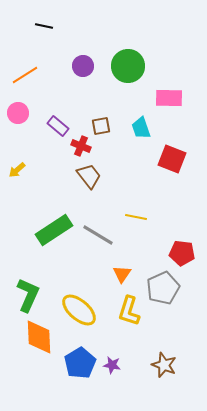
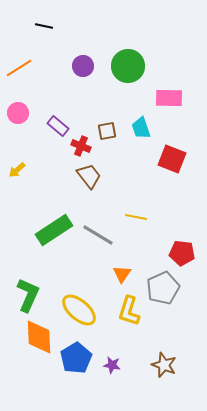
orange line: moved 6 px left, 7 px up
brown square: moved 6 px right, 5 px down
blue pentagon: moved 4 px left, 5 px up
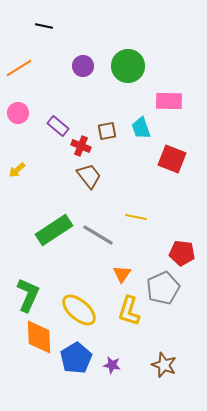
pink rectangle: moved 3 px down
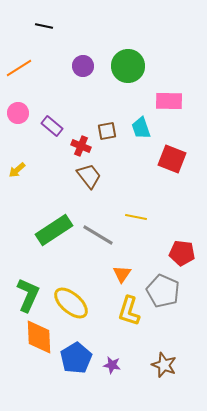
purple rectangle: moved 6 px left
gray pentagon: moved 3 px down; rotated 24 degrees counterclockwise
yellow ellipse: moved 8 px left, 7 px up
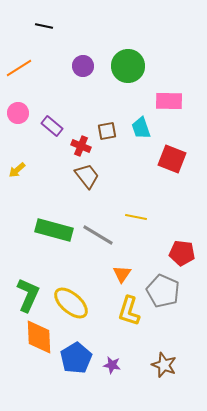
brown trapezoid: moved 2 px left
green rectangle: rotated 48 degrees clockwise
